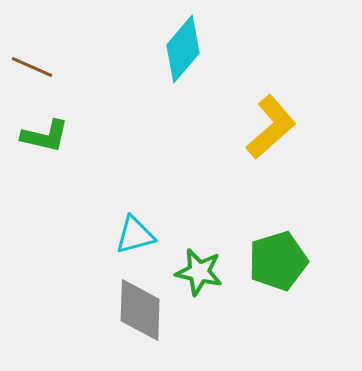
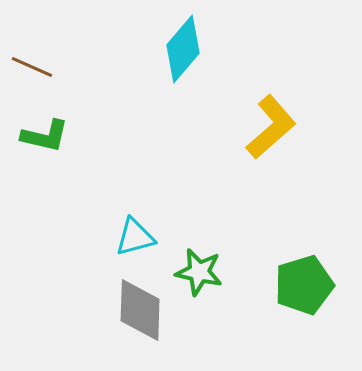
cyan triangle: moved 2 px down
green pentagon: moved 26 px right, 24 px down
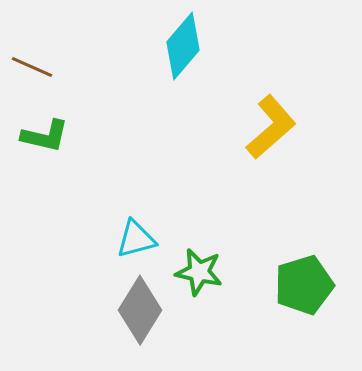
cyan diamond: moved 3 px up
cyan triangle: moved 1 px right, 2 px down
gray diamond: rotated 30 degrees clockwise
